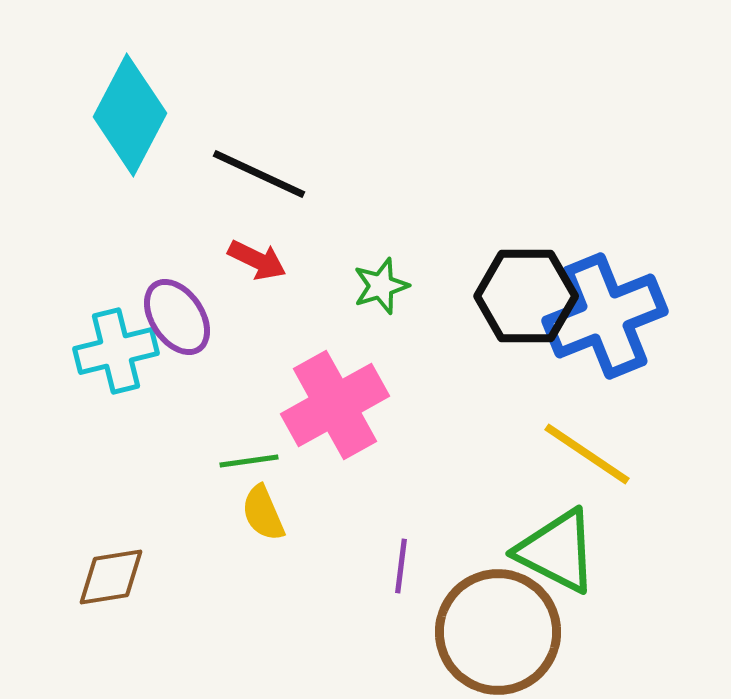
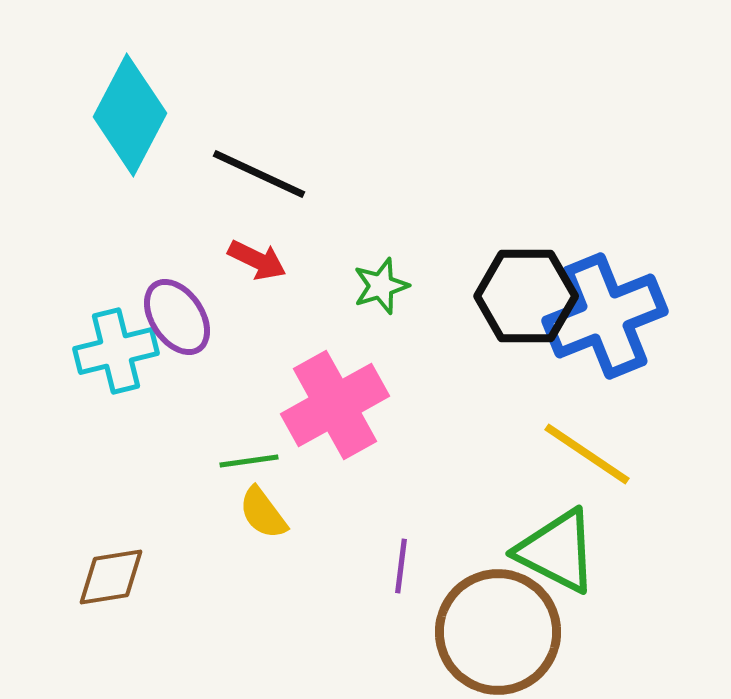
yellow semicircle: rotated 14 degrees counterclockwise
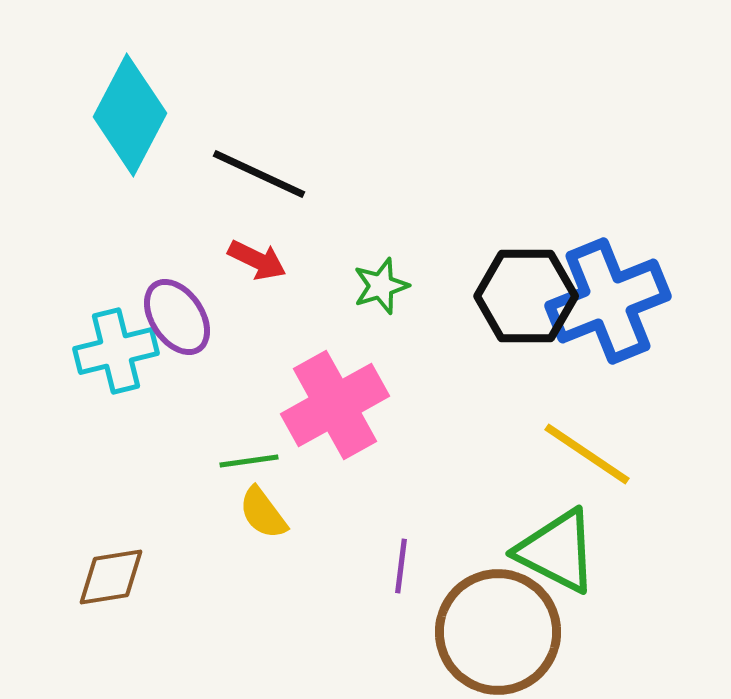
blue cross: moved 3 px right, 15 px up
